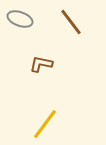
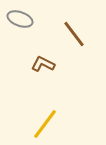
brown line: moved 3 px right, 12 px down
brown L-shape: moved 2 px right; rotated 15 degrees clockwise
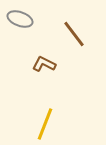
brown L-shape: moved 1 px right
yellow line: rotated 16 degrees counterclockwise
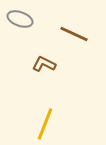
brown line: rotated 28 degrees counterclockwise
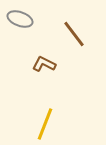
brown line: rotated 28 degrees clockwise
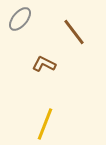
gray ellipse: rotated 70 degrees counterclockwise
brown line: moved 2 px up
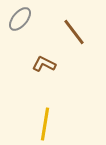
yellow line: rotated 12 degrees counterclockwise
